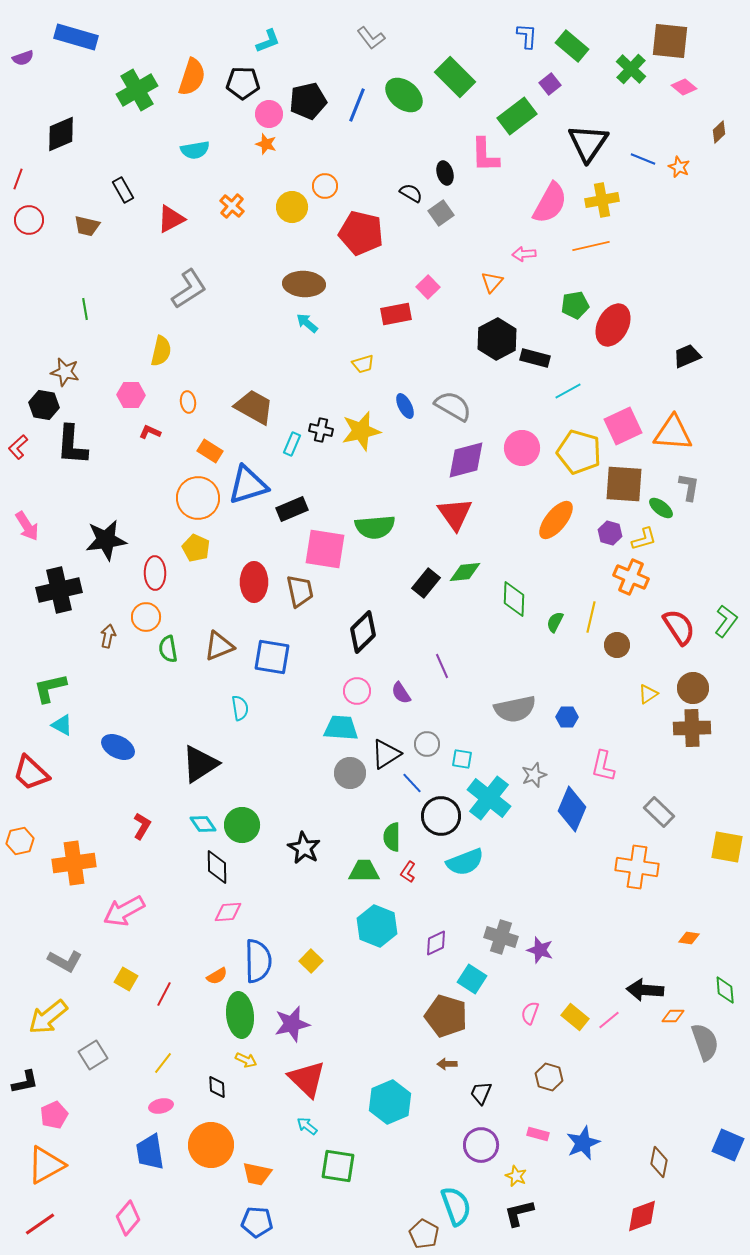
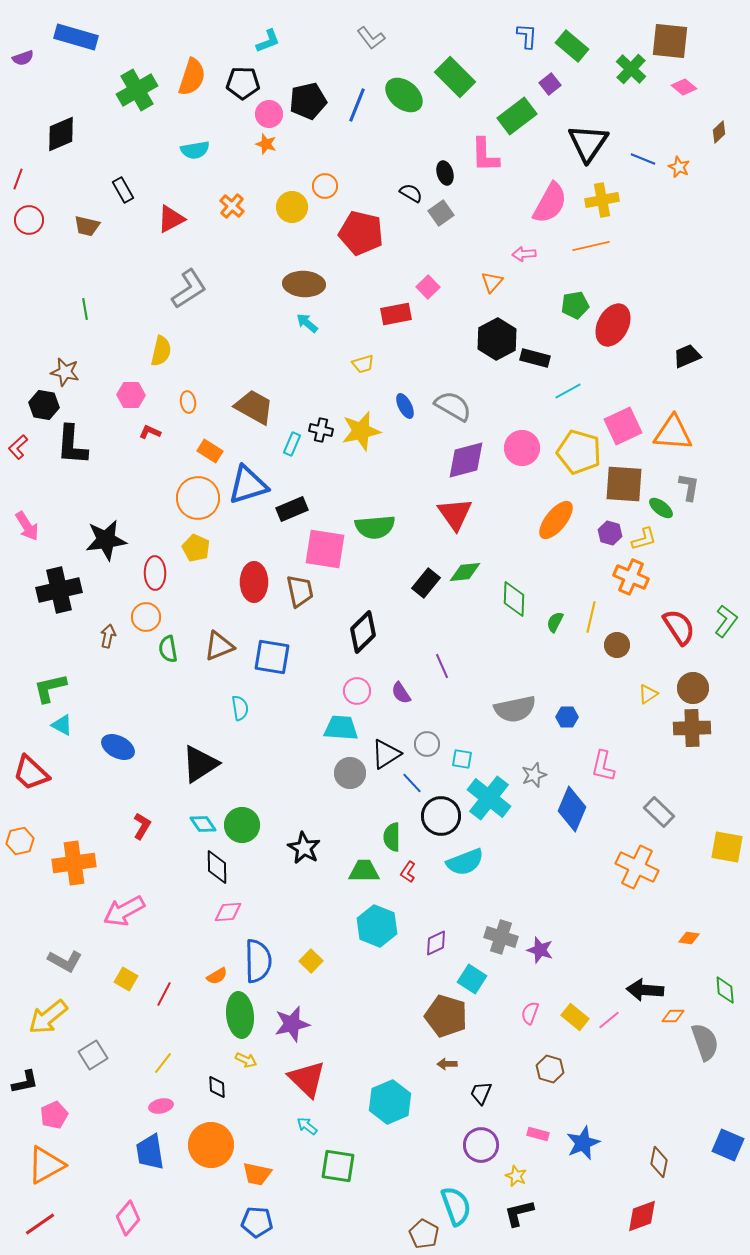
orange cross at (637, 867): rotated 18 degrees clockwise
brown hexagon at (549, 1077): moved 1 px right, 8 px up
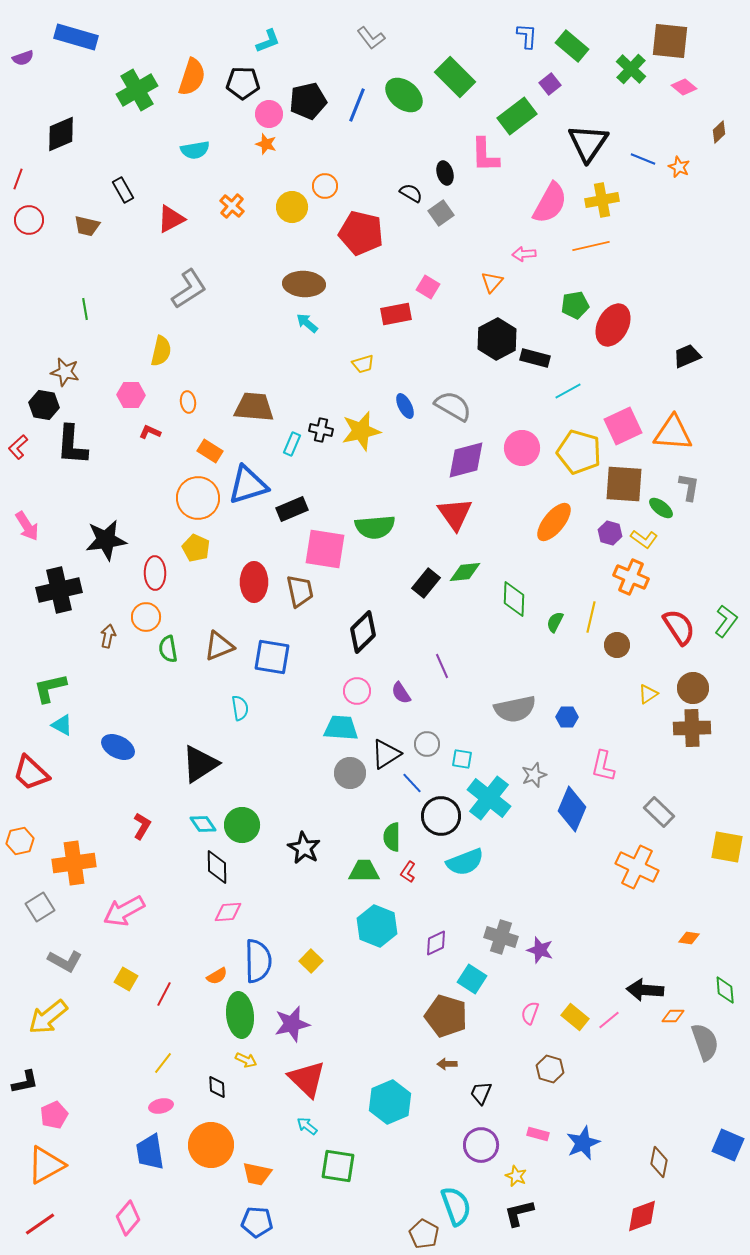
pink square at (428, 287): rotated 15 degrees counterclockwise
brown trapezoid at (254, 407): rotated 24 degrees counterclockwise
orange ellipse at (556, 520): moved 2 px left, 2 px down
yellow L-shape at (644, 539): rotated 52 degrees clockwise
gray square at (93, 1055): moved 53 px left, 148 px up
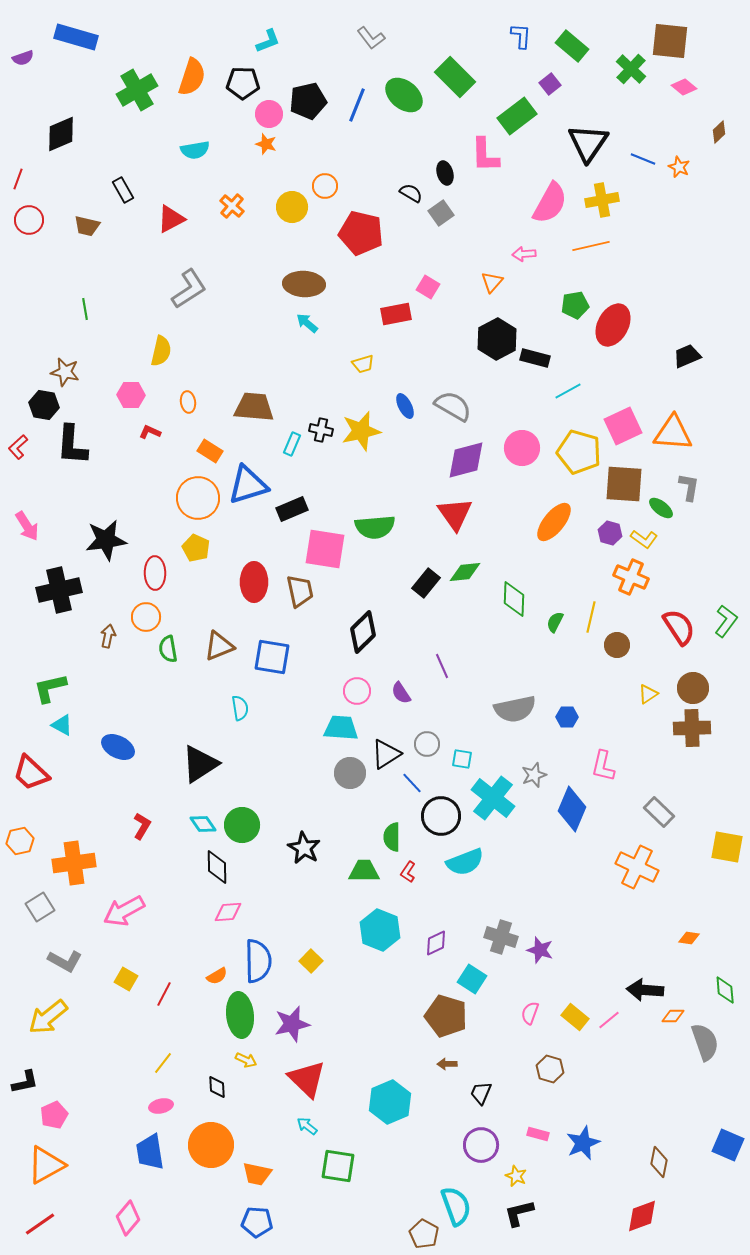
blue L-shape at (527, 36): moved 6 px left
cyan cross at (489, 798): moved 4 px right
cyan hexagon at (377, 926): moved 3 px right, 4 px down
